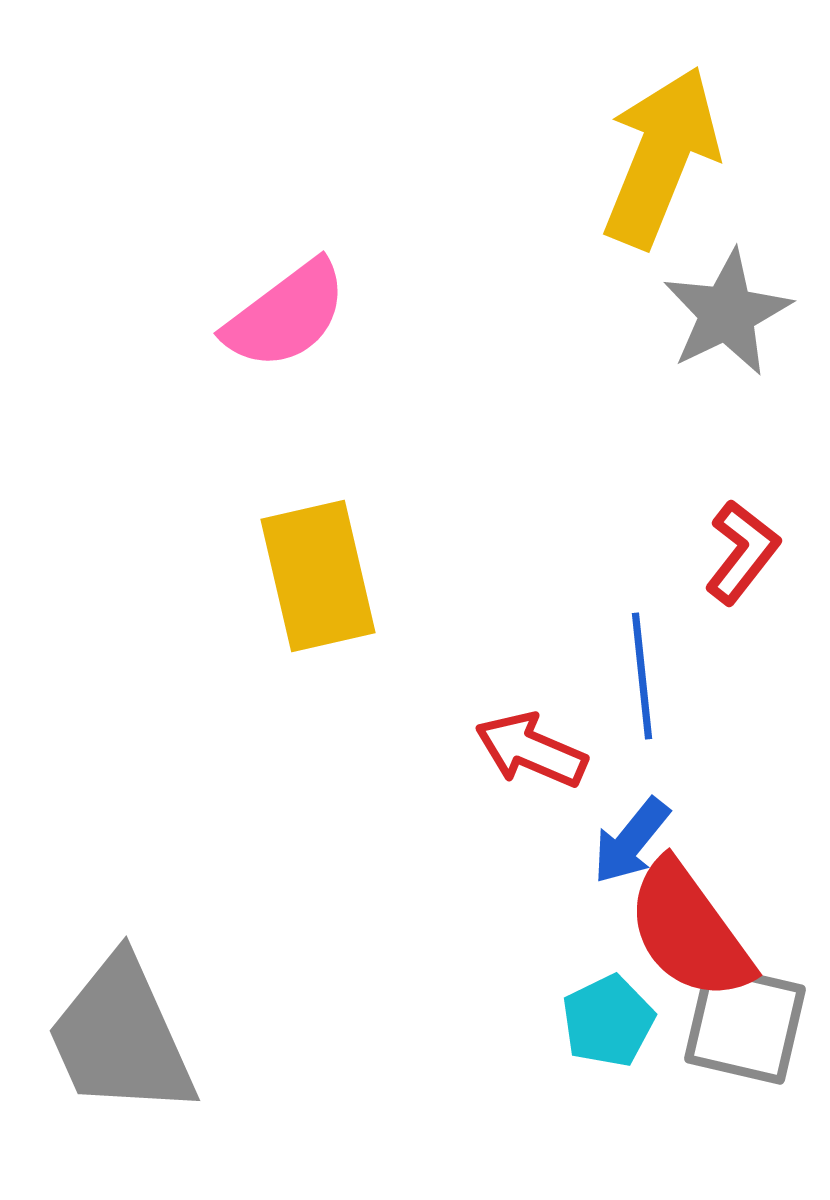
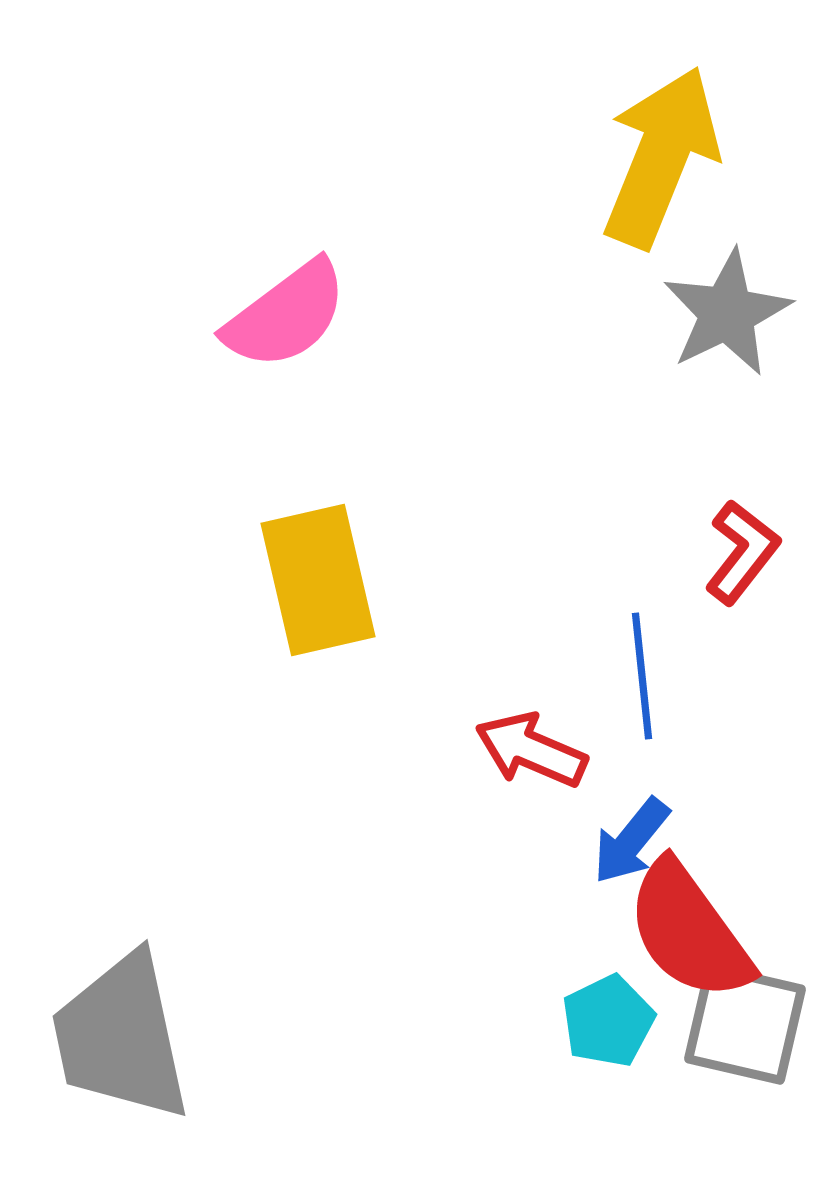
yellow rectangle: moved 4 px down
gray trapezoid: rotated 12 degrees clockwise
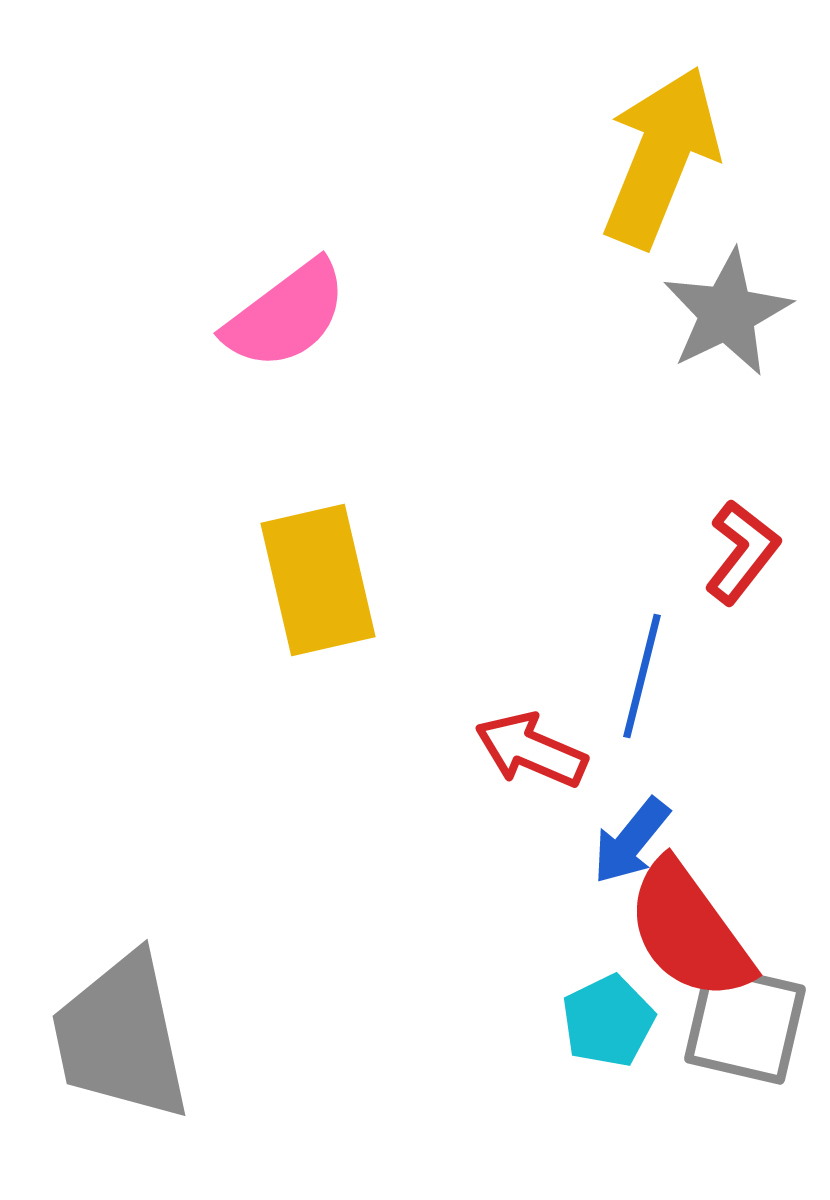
blue line: rotated 20 degrees clockwise
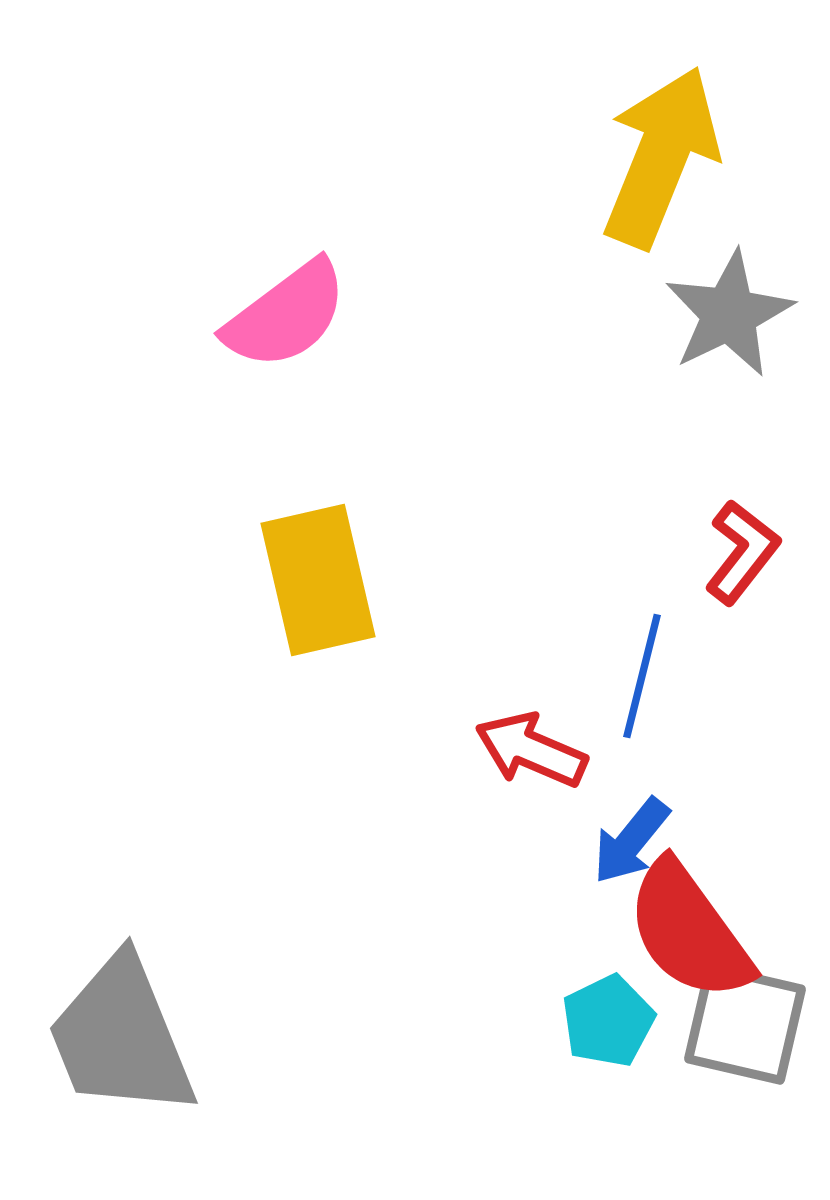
gray star: moved 2 px right, 1 px down
gray trapezoid: rotated 10 degrees counterclockwise
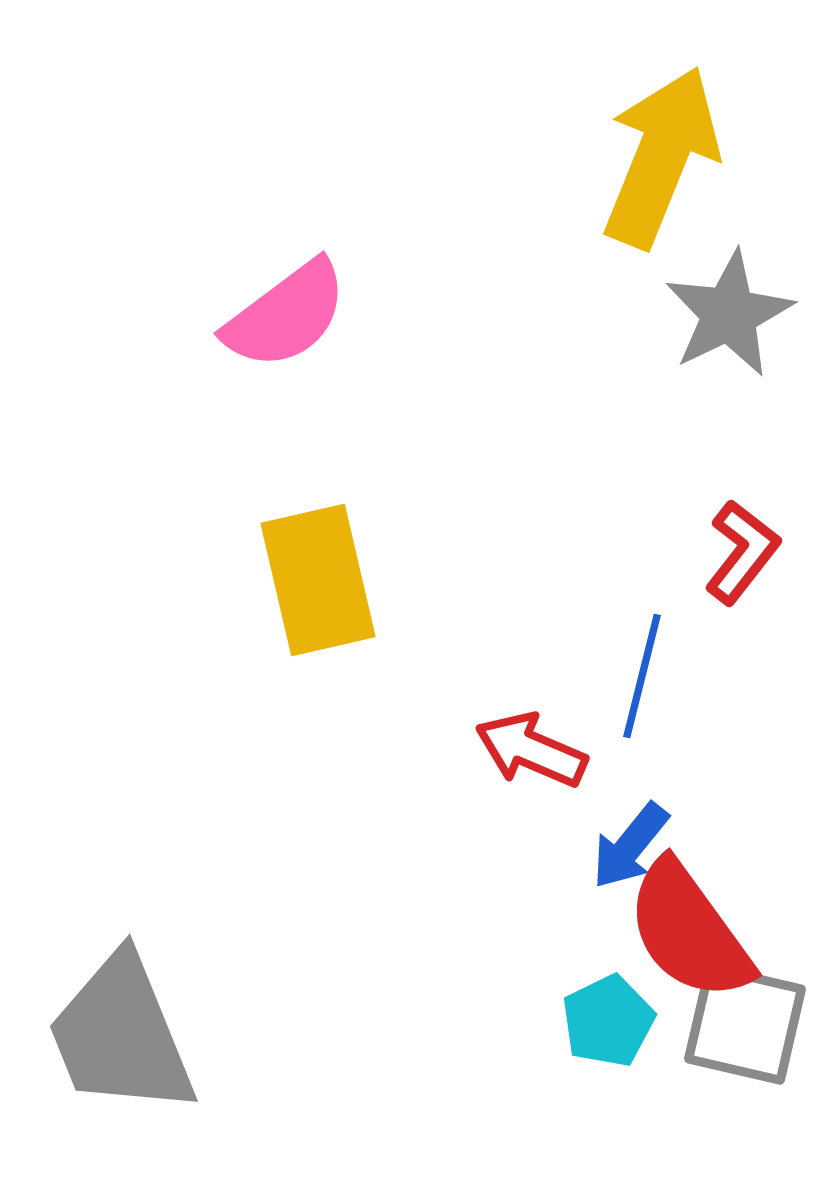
blue arrow: moved 1 px left, 5 px down
gray trapezoid: moved 2 px up
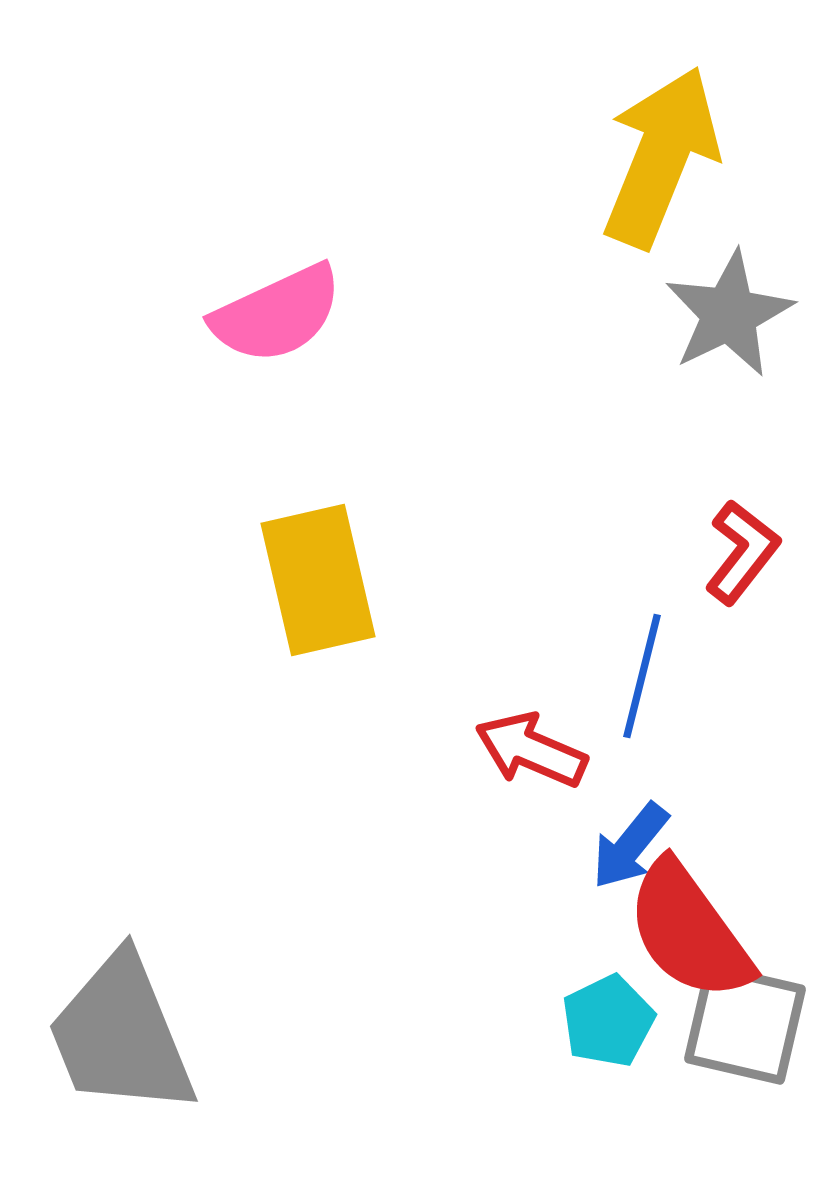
pink semicircle: moved 9 px left, 1 px up; rotated 12 degrees clockwise
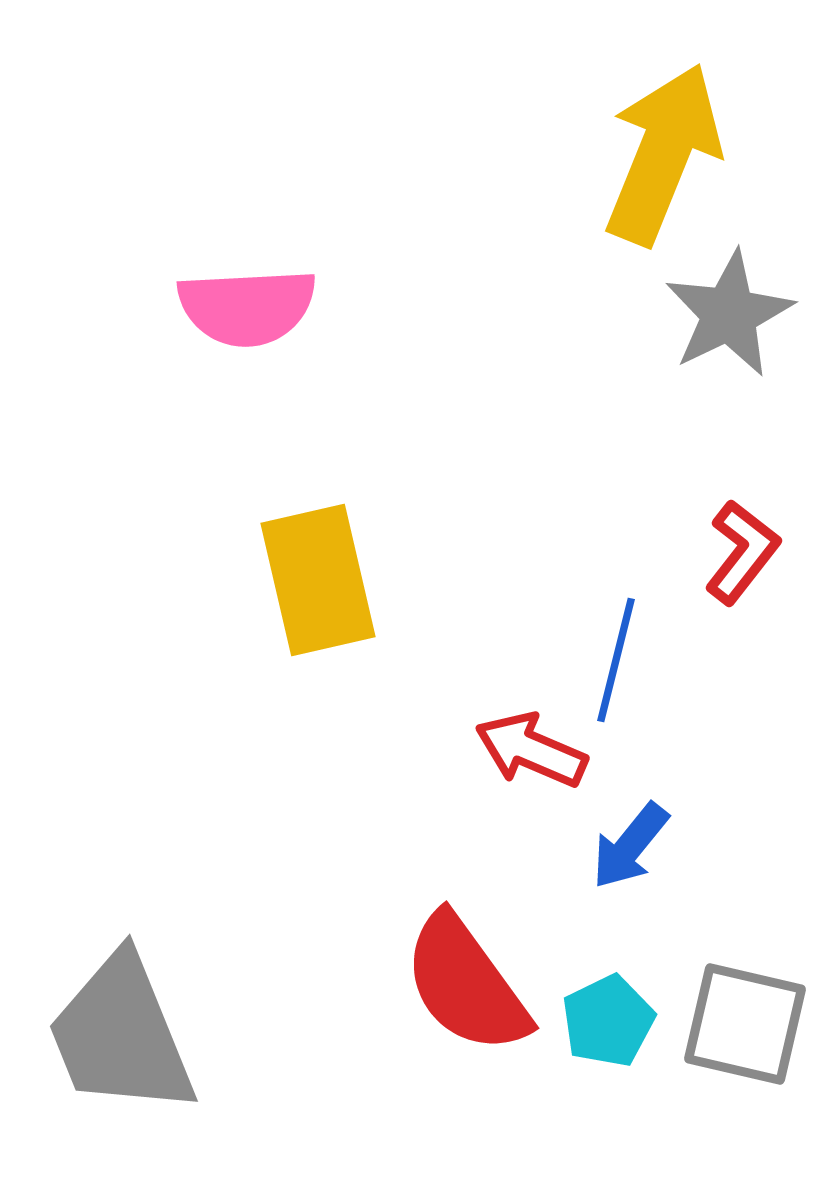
yellow arrow: moved 2 px right, 3 px up
pink semicircle: moved 30 px left, 7 px up; rotated 22 degrees clockwise
blue line: moved 26 px left, 16 px up
red semicircle: moved 223 px left, 53 px down
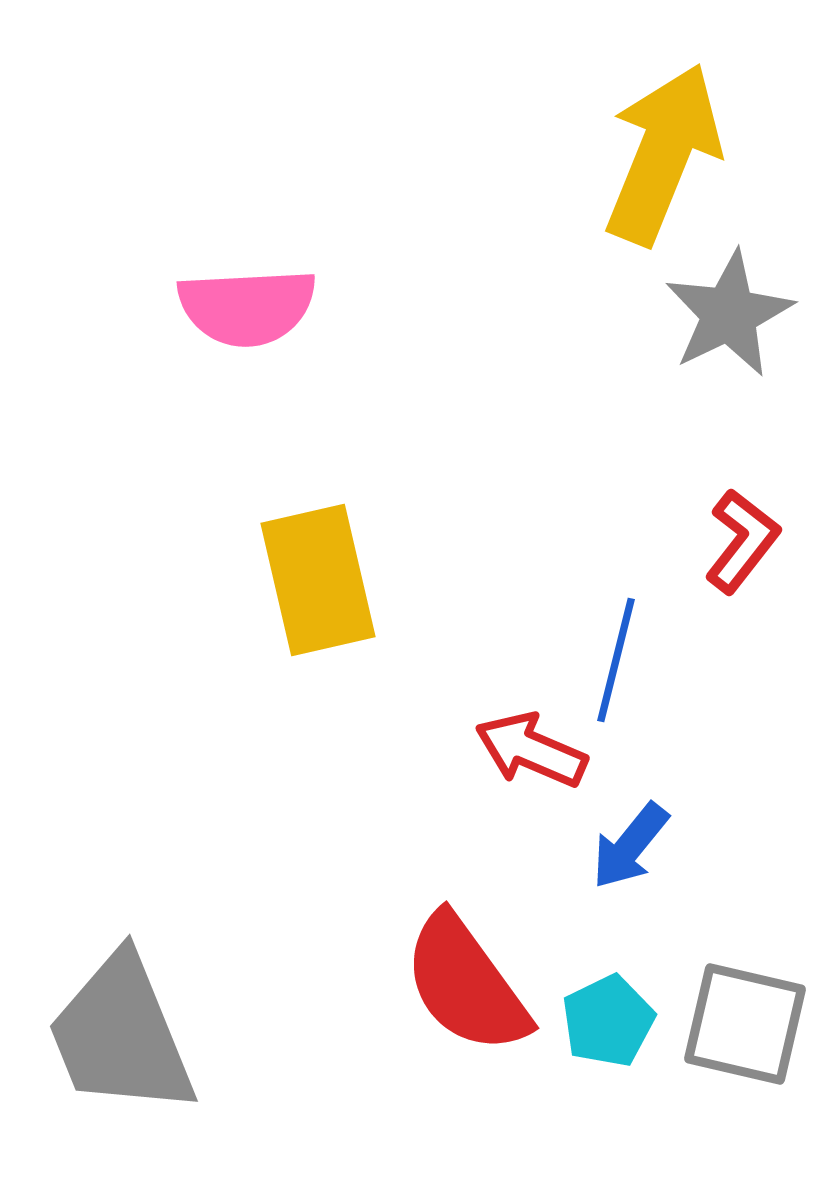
red L-shape: moved 11 px up
